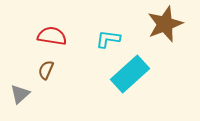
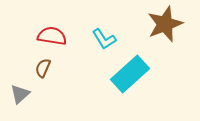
cyan L-shape: moved 4 px left; rotated 130 degrees counterclockwise
brown semicircle: moved 3 px left, 2 px up
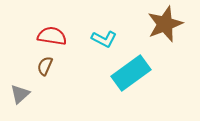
cyan L-shape: rotated 30 degrees counterclockwise
brown semicircle: moved 2 px right, 2 px up
cyan rectangle: moved 1 px right, 1 px up; rotated 6 degrees clockwise
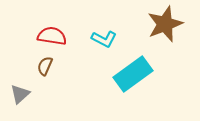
cyan rectangle: moved 2 px right, 1 px down
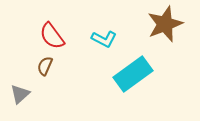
red semicircle: rotated 136 degrees counterclockwise
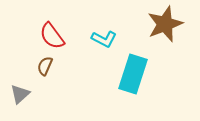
cyan rectangle: rotated 36 degrees counterclockwise
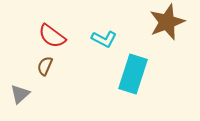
brown star: moved 2 px right, 2 px up
red semicircle: rotated 16 degrees counterclockwise
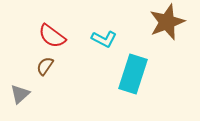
brown semicircle: rotated 12 degrees clockwise
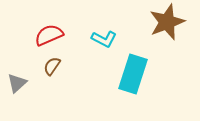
red semicircle: moved 3 px left, 1 px up; rotated 120 degrees clockwise
brown semicircle: moved 7 px right
gray triangle: moved 3 px left, 11 px up
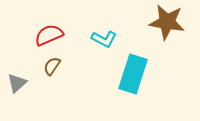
brown star: rotated 30 degrees clockwise
